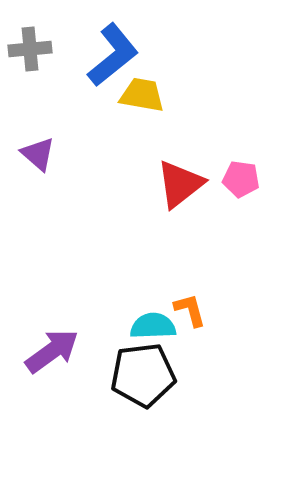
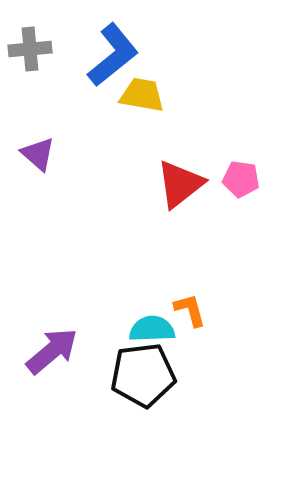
cyan semicircle: moved 1 px left, 3 px down
purple arrow: rotated 4 degrees counterclockwise
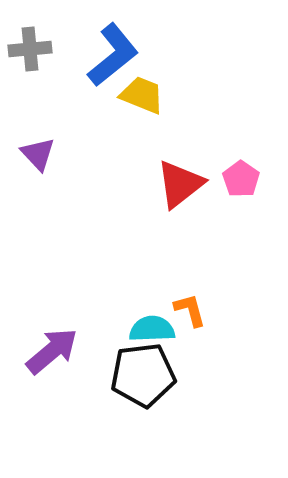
yellow trapezoid: rotated 12 degrees clockwise
purple triangle: rotated 6 degrees clockwise
pink pentagon: rotated 27 degrees clockwise
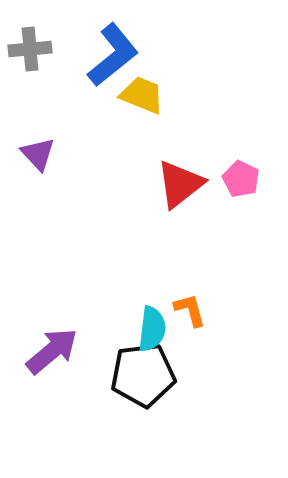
pink pentagon: rotated 9 degrees counterclockwise
cyan semicircle: rotated 99 degrees clockwise
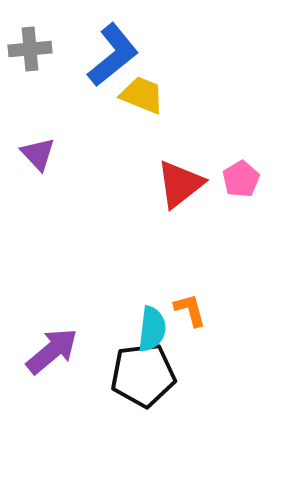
pink pentagon: rotated 15 degrees clockwise
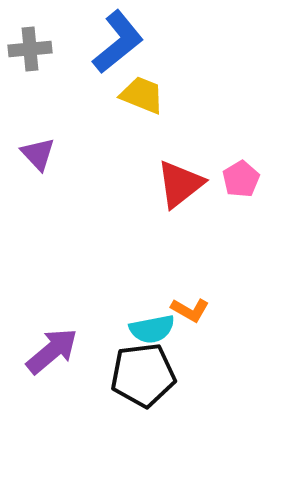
blue L-shape: moved 5 px right, 13 px up
orange L-shape: rotated 135 degrees clockwise
cyan semicircle: rotated 72 degrees clockwise
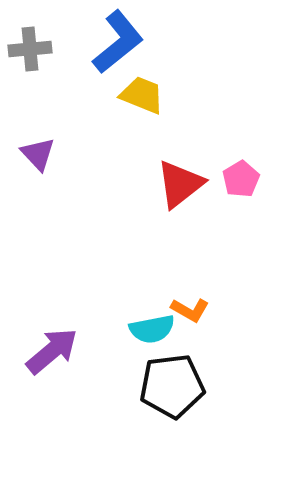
black pentagon: moved 29 px right, 11 px down
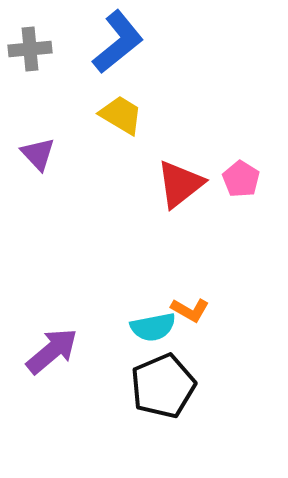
yellow trapezoid: moved 21 px left, 20 px down; rotated 9 degrees clockwise
pink pentagon: rotated 9 degrees counterclockwise
cyan semicircle: moved 1 px right, 2 px up
black pentagon: moved 9 px left; rotated 16 degrees counterclockwise
